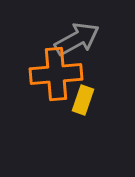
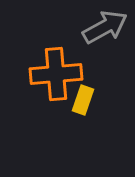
gray arrow: moved 28 px right, 12 px up
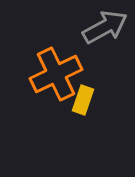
orange cross: rotated 21 degrees counterclockwise
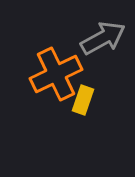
gray arrow: moved 2 px left, 11 px down
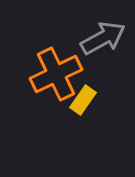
yellow rectangle: rotated 16 degrees clockwise
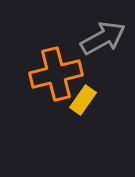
orange cross: rotated 12 degrees clockwise
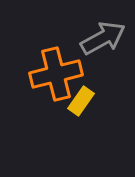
yellow rectangle: moved 2 px left, 1 px down
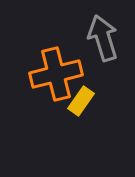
gray arrow: rotated 78 degrees counterclockwise
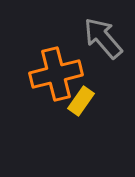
gray arrow: rotated 24 degrees counterclockwise
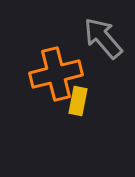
yellow rectangle: moved 3 px left; rotated 24 degrees counterclockwise
